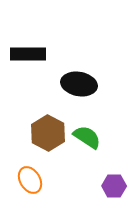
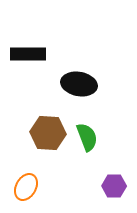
brown hexagon: rotated 24 degrees counterclockwise
green semicircle: rotated 36 degrees clockwise
orange ellipse: moved 4 px left, 7 px down; rotated 60 degrees clockwise
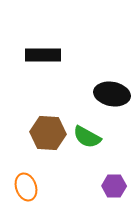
black rectangle: moved 15 px right, 1 px down
black ellipse: moved 33 px right, 10 px down
green semicircle: rotated 140 degrees clockwise
orange ellipse: rotated 48 degrees counterclockwise
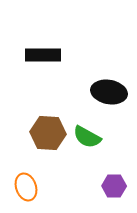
black ellipse: moved 3 px left, 2 px up
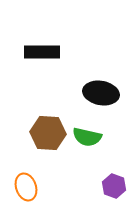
black rectangle: moved 1 px left, 3 px up
black ellipse: moved 8 px left, 1 px down
green semicircle: rotated 16 degrees counterclockwise
purple hexagon: rotated 20 degrees clockwise
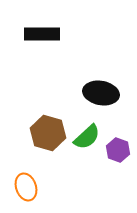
black rectangle: moved 18 px up
brown hexagon: rotated 12 degrees clockwise
green semicircle: rotated 56 degrees counterclockwise
purple hexagon: moved 4 px right, 36 px up
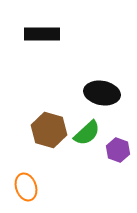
black ellipse: moved 1 px right
brown hexagon: moved 1 px right, 3 px up
green semicircle: moved 4 px up
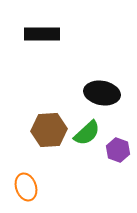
brown hexagon: rotated 20 degrees counterclockwise
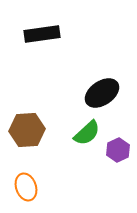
black rectangle: rotated 8 degrees counterclockwise
black ellipse: rotated 44 degrees counterclockwise
brown hexagon: moved 22 px left
purple hexagon: rotated 15 degrees clockwise
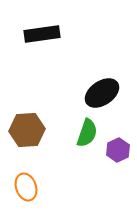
green semicircle: rotated 28 degrees counterclockwise
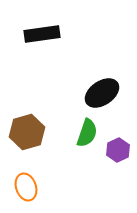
brown hexagon: moved 2 px down; rotated 12 degrees counterclockwise
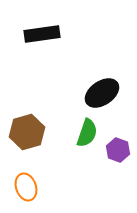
purple hexagon: rotated 15 degrees counterclockwise
